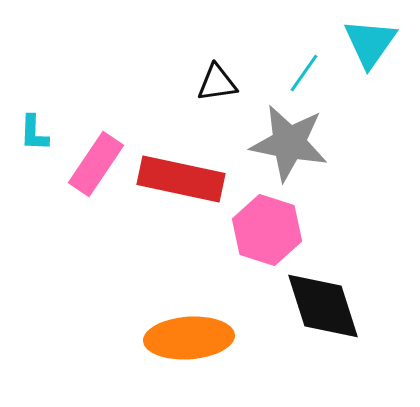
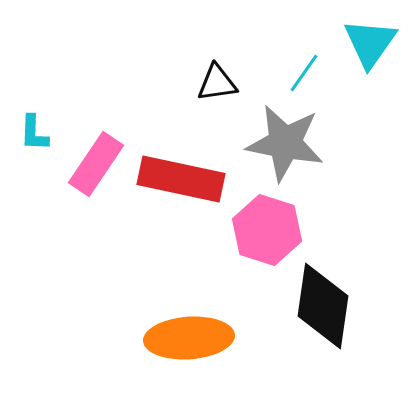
gray star: moved 4 px left
black diamond: rotated 26 degrees clockwise
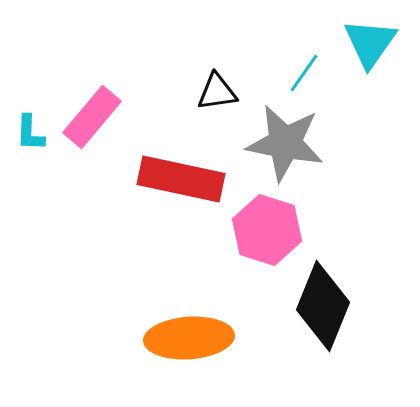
black triangle: moved 9 px down
cyan L-shape: moved 4 px left
pink rectangle: moved 4 px left, 47 px up; rotated 6 degrees clockwise
black diamond: rotated 14 degrees clockwise
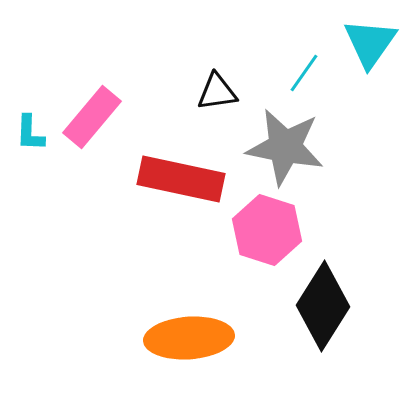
gray star: moved 4 px down
black diamond: rotated 10 degrees clockwise
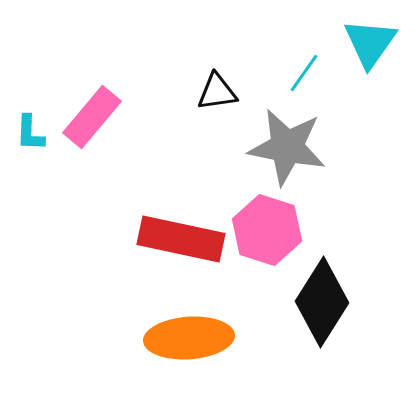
gray star: moved 2 px right
red rectangle: moved 60 px down
black diamond: moved 1 px left, 4 px up
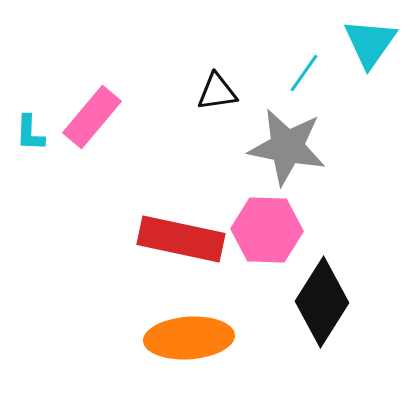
pink hexagon: rotated 16 degrees counterclockwise
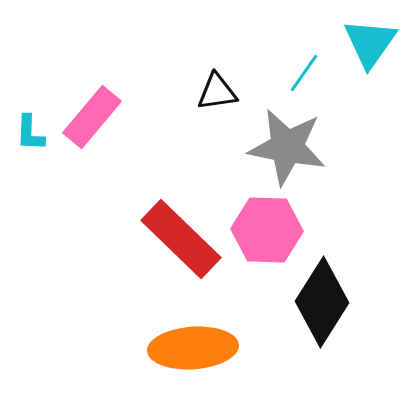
red rectangle: rotated 32 degrees clockwise
orange ellipse: moved 4 px right, 10 px down
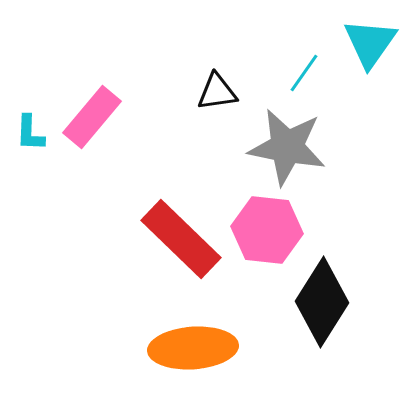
pink hexagon: rotated 4 degrees clockwise
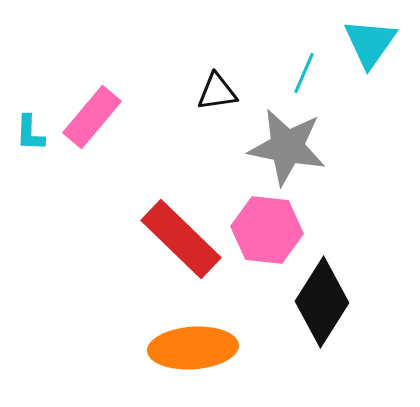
cyan line: rotated 12 degrees counterclockwise
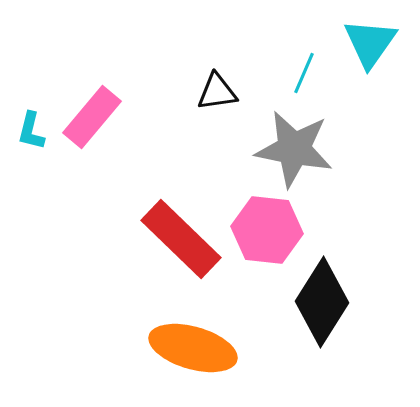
cyan L-shape: moved 1 px right, 2 px up; rotated 12 degrees clockwise
gray star: moved 7 px right, 2 px down
orange ellipse: rotated 20 degrees clockwise
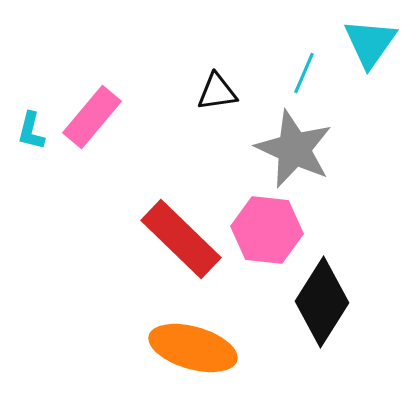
gray star: rotated 14 degrees clockwise
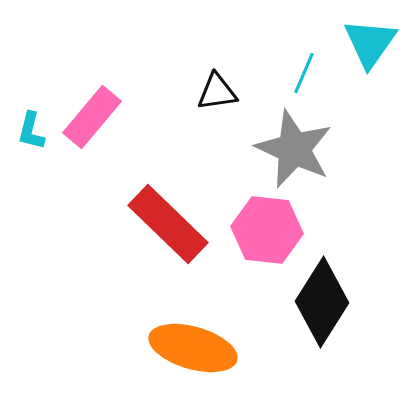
red rectangle: moved 13 px left, 15 px up
